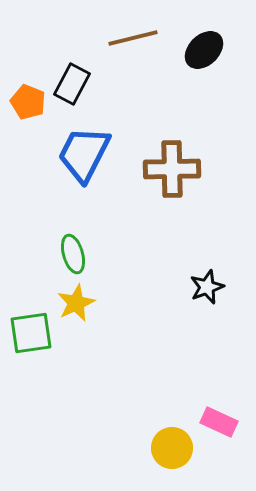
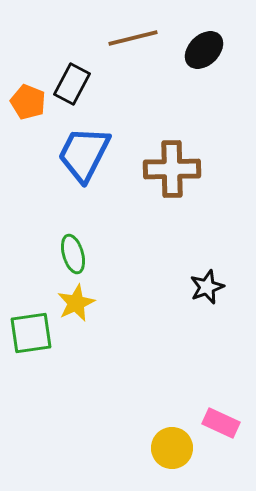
pink rectangle: moved 2 px right, 1 px down
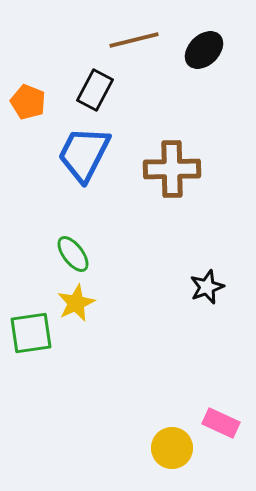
brown line: moved 1 px right, 2 px down
black rectangle: moved 23 px right, 6 px down
green ellipse: rotated 21 degrees counterclockwise
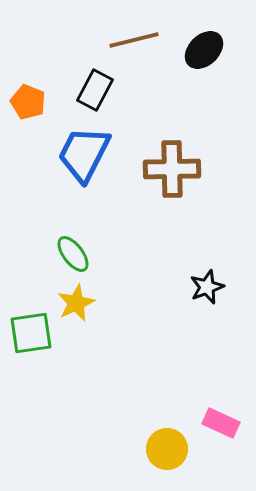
yellow circle: moved 5 px left, 1 px down
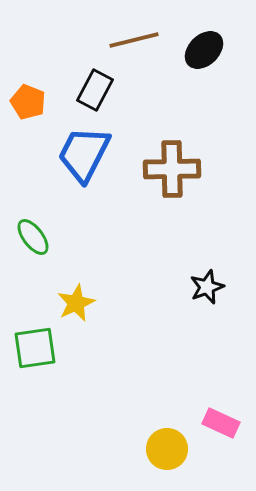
green ellipse: moved 40 px left, 17 px up
green square: moved 4 px right, 15 px down
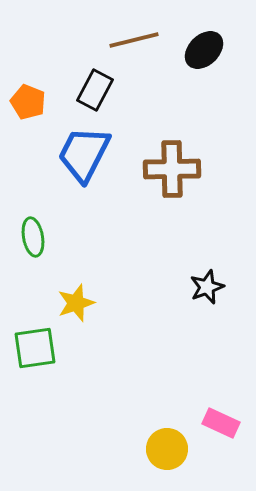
green ellipse: rotated 27 degrees clockwise
yellow star: rotated 6 degrees clockwise
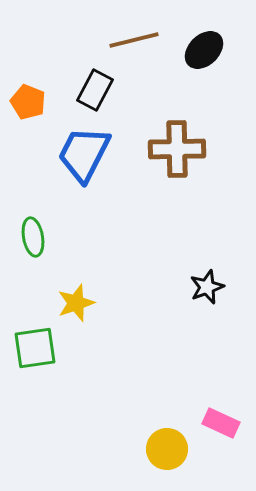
brown cross: moved 5 px right, 20 px up
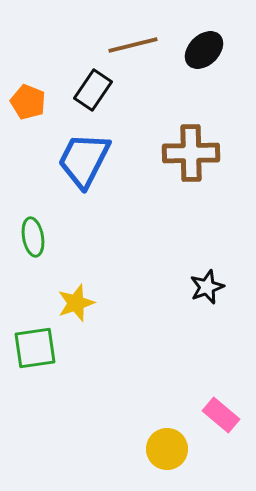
brown line: moved 1 px left, 5 px down
black rectangle: moved 2 px left; rotated 6 degrees clockwise
brown cross: moved 14 px right, 4 px down
blue trapezoid: moved 6 px down
pink rectangle: moved 8 px up; rotated 15 degrees clockwise
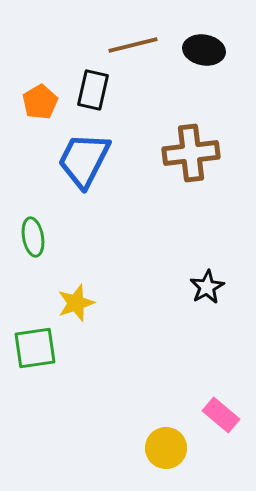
black ellipse: rotated 54 degrees clockwise
black rectangle: rotated 21 degrees counterclockwise
orange pentagon: moved 12 px right; rotated 20 degrees clockwise
brown cross: rotated 6 degrees counterclockwise
black star: rotated 8 degrees counterclockwise
yellow circle: moved 1 px left, 1 px up
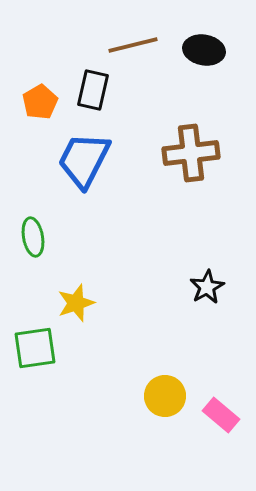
yellow circle: moved 1 px left, 52 px up
